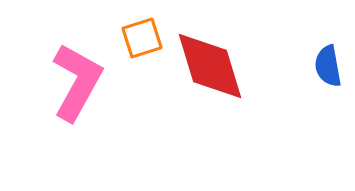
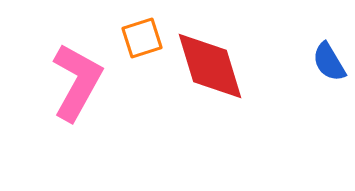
blue semicircle: moved 1 px right, 4 px up; rotated 21 degrees counterclockwise
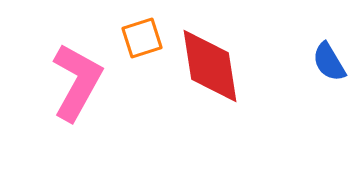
red diamond: rotated 8 degrees clockwise
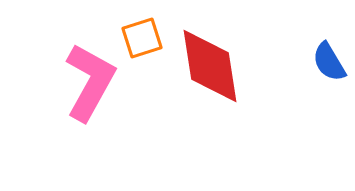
pink L-shape: moved 13 px right
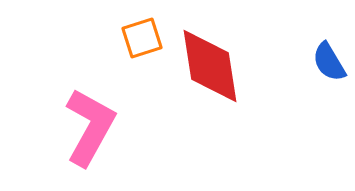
pink L-shape: moved 45 px down
